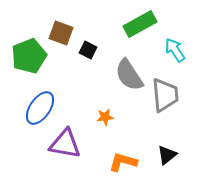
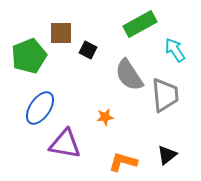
brown square: rotated 20 degrees counterclockwise
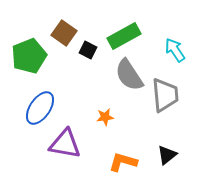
green rectangle: moved 16 px left, 12 px down
brown square: moved 3 px right; rotated 35 degrees clockwise
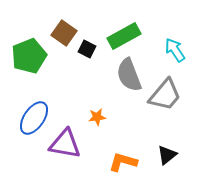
black square: moved 1 px left, 1 px up
gray semicircle: rotated 12 degrees clockwise
gray trapezoid: rotated 45 degrees clockwise
blue ellipse: moved 6 px left, 10 px down
orange star: moved 8 px left
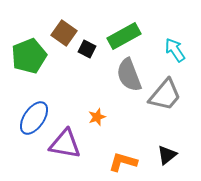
orange star: rotated 12 degrees counterclockwise
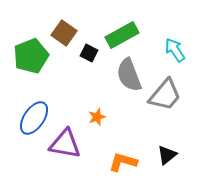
green rectangle: moved 2 px left, 1 px up
black square: moved 2 px right, 4 px down
green pentagon: moved 2 px right
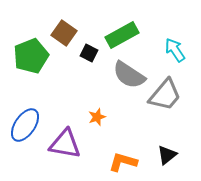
gray semicircle: rotated 36 degrees counterclockwise
blue ellipse: moved 9 px left, 7 px down
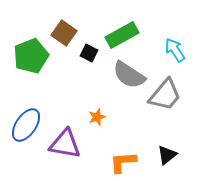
blue ellipse: moved 1 px right
orange L-shape: rotated 20 degrees counterclockwise
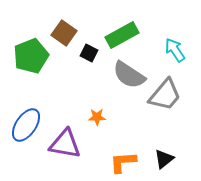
orange star: rotated 18 degrees clockwise
black triangle: moved 3 px left, 4 px down
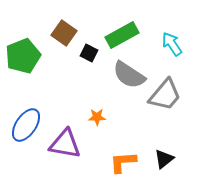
cyan arrow: moved 3 px left, 6 px up
green pentagon: moved 8 px left
